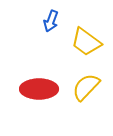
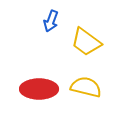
yellow semicircle: rotated 60 degrees clockwise
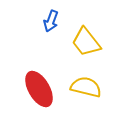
yellow trapezoid: rotated 16 degrees clockwise
red ellipse: rotated 60 degrees clockwise
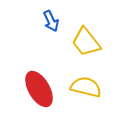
blue arrow: rotated 45 degrees counterclockwise
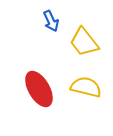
yellow trapezoid: moved 2 px left
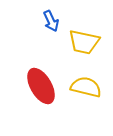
yellow trapezoid: rotated 40 degrees counterclockwise
red ellipse: moved 2 px right, 3 px up
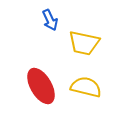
blue arrow: moved 1 px left, 1 px up
yellow trapezoid: moved 1 px down
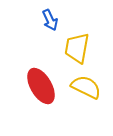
yellow trapezoid: moved 7 px left, 5 px down; rotated 88 degrees clockwise
yellow semicircle: rotated 12 degrees clockwise
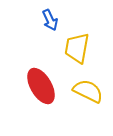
yellow semicircle: moved 2 px right, 4 px down
